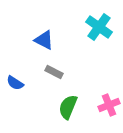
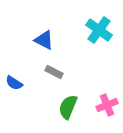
cyan cross: moved 3 px down
blue semicircle: moved 1 px left
pink cross: moved 2 px left
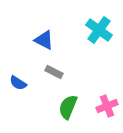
blue semicircle: moved 4 px right
pink cross: moved 1 px down
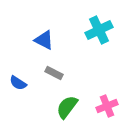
cyan cross: rotated 28 degrees clockwise
gray rectangle: moved 1 px down
green semicircle: moved 1 px left; rotated 15 degrees clockwise
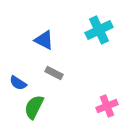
green semicircle: moved 33 px left; rotated 10 degrees counterclockwise
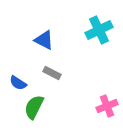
gray rectangle: moved 2 px left
